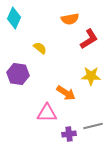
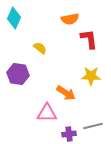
red L-shape: rotated 65 degrees counterclockwise
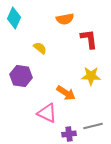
orange semicircle: moved 5 px left
purple hexagon: moved 3 px right, 2 px down
pink triangle: rotated 25 degrees clockwise
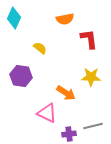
yellow star: moved 1 px down
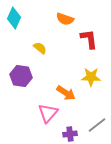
orange semicircle: rotated 30 degrees clockwise
pink triangle: moved 1 px right; rotated 45 degrees clockwise
gray line: moved 4 px right, 1 px up; rotated 24 degrees counterclockwise
purple cross: moved 1 px right
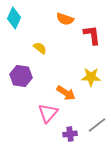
red L-shape: moved 3 px right, 4 px up
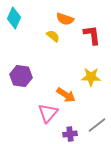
yellow semicircle: moved 13 px right, 12 px up
orange arrow: moved 2 px down
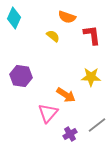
orange semicircle: moved 2 px right, 2 px up
purple cross: rotated 24 degrees counterclockwise
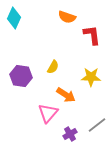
yellow semicircle: moved 31 px down; rotated 80 degrees clockwise
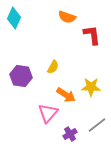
yellow star: moved 10 px down
